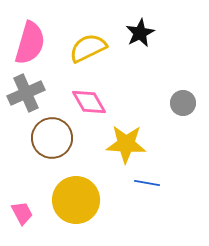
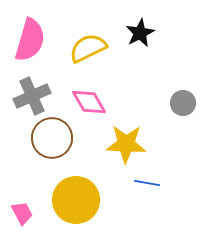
pink semicircle: moved 3 px up
gray cross: moved 6 px right, 3 px down
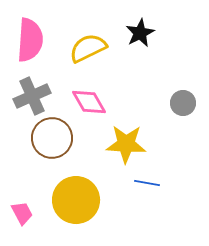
pink semicircle: rotated 12 degrees counterclockwise
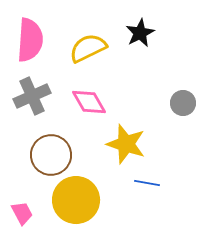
brown circle: moved 1 px left, 17 px down
yellow star: rotated 15 degrees clockwise
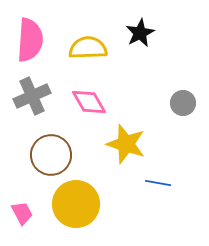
yellow semicircle: rotated 24 degrees clockwise
blue line: moved 11 px right
yellow circle: moved 4 px down
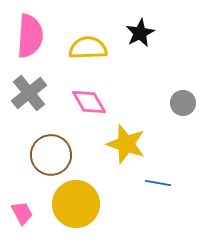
pink semicircle: moved 4 px up
gray cross: moved 3 px left, 3 px up; rotated 15 degrees counterclockwise
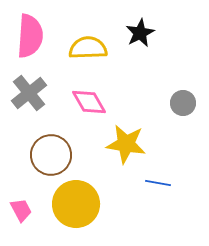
yellow star: rotated 9 degrees counterclockwise
pink trapezoid: moved 1 px left, 3 px up
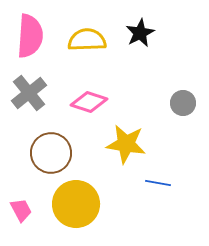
yellow semicircle: moved 1 px left, 8 px up
pink diamond: rotated 42 degrees counterclockwise
brown circle: moved 2 px up
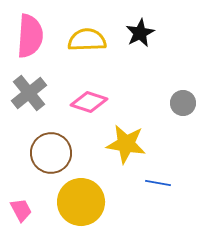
yellow circle: moved 5 px right, 2 px up
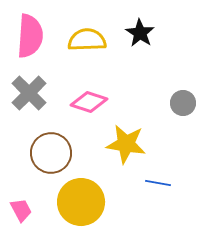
black star: rotated 12 degrees counterclockwise
gray cross: rotated 6 degrees counterclockwise
